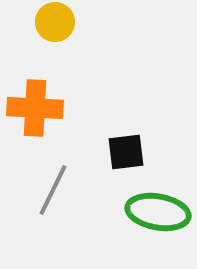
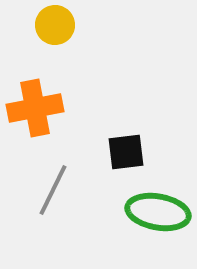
yellow circle: moved 3 px down
orange cross: rotated 14 degrees counterclockwise
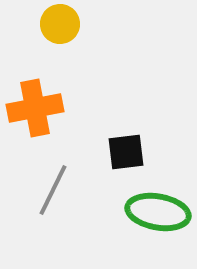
yellow circle: moved 5 px right, 1 px up
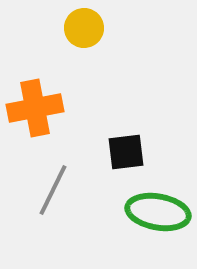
yellow circle: moved 24 px right, 4 px down
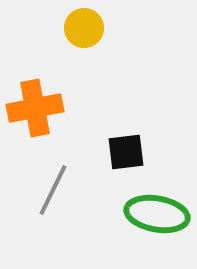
green ellipse: moved 1 px left, 2 px down
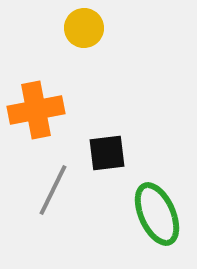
orange cross: moved 1 px right, 2 px down
black square: moved 19 px left, 1 px down
green ellipse: rotated 56 degrees clockwise
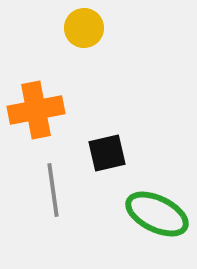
black square: rotated 6 degrees counterclockwise
gray line: rotated 34 degrees counterclockwise
green ellipse: rotated 40 degrees counterclockwise
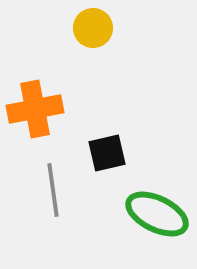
yellow circle: moved 9 px right
orange cross: moved 1 px left, 1 px up
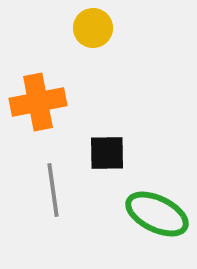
orange cross: moved 3 px right, 7 px up
black square: rotated 12 degrees clockwise
